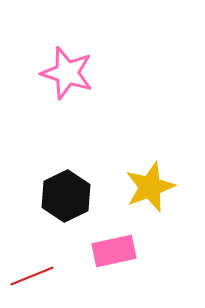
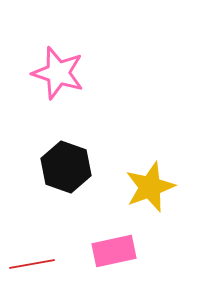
pink star: moved 9 px left
black hexagon: moved 29 px up; rotated 15 degrees counterclockwise
red line: moved 12 px up; rotated 12 degrees clockwise
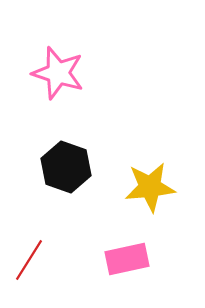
yellow star: rotated 15 degrees clockwise
pink rectangle: moved 13 px right, 8 px down
red line: moved 3 px left, 4 px up; rotated 48 degrees counterclockwise
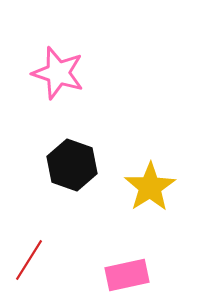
black hexagon: moved 6 px right, 2 px up
yellow star: rotated 27 degrees counterclockwise
pink rectangle: moved 16 px down
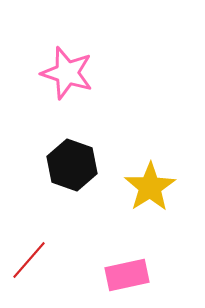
pink star: moved 9 px right
red line: rotated 9 degrees clockwise
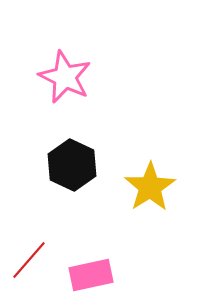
pink star: moved 2 px left, 4 px down; rotated 8 degrees clockwise
black hexagon: rotated 6 degrees clockwise
pink rectangle: moved 36 px left
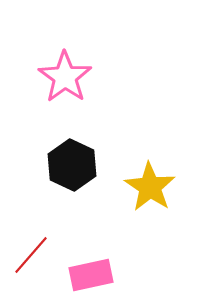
pink star: rotated 10 degrees clockwise
yellow star: rotated 6 degrees counterclockwise
red line: moved 2 px right, 5 px up
